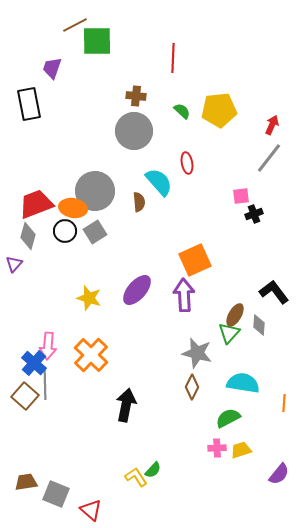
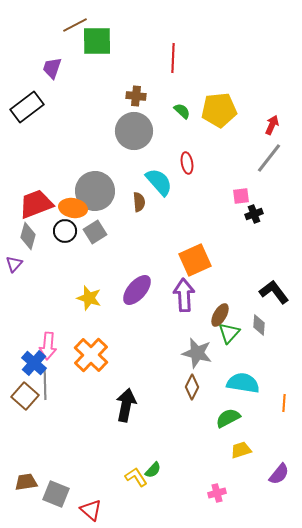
black rectangle at (29, 104): moved 2 px left, 3 px down; rotated 64 degrees clockwise
brown ellipse at (235, 315): moved 15 px left
pink cross at (217, 448): moved 45 px down; rotated 12 degrees counterclockwise
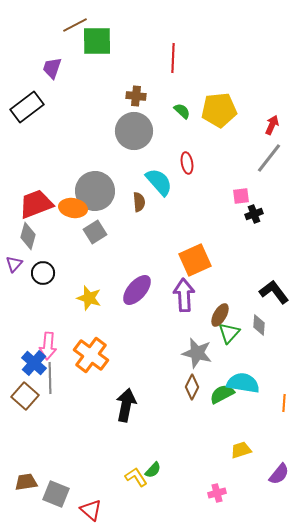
black circle at (65, 231): moved 22 px left, 42 px down
orange cross at (91, 355): rotated 8 degrees counterclockwise
gray line at (45, 384): moved 5 px right, 6 px up
green semicircle at (228, 418): moved 6 px left, 24 px up
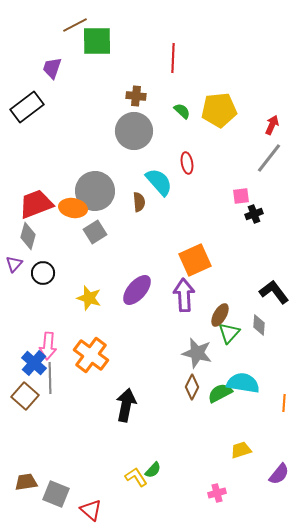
green semicircle at (222, 394): moved 2 px left, 1 px up
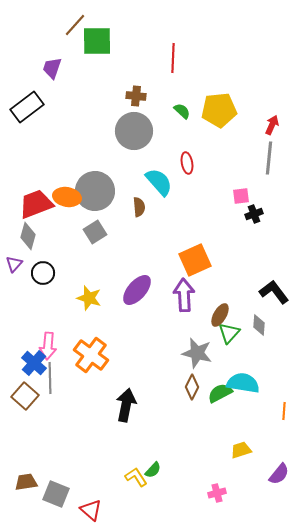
brown line at (75, 25): rotated 20 degrees counterclockwise
gray line at (269, 158): rotated 32 degrees counterclockwise
brown semicircle at (139, 202): moved 5 px down
orange ellipse at (73, 208): moved 6 px left, 11 px up
orange line at (284, 403): moved 8 px down
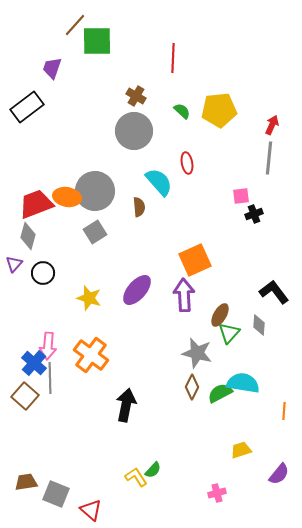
brown cross at (136, 96): rotated 24 degrees clockwise
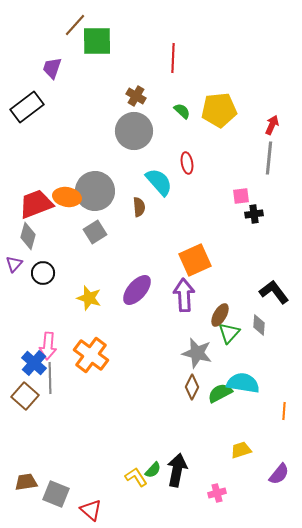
black cross at (254, 214): rotated 12 degrees clockwise
black arrow at (126, 405): moved 51 px right, 65 px down
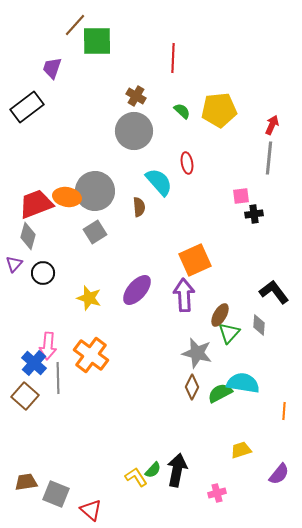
gray line at (50, 378): moved 8 px right
